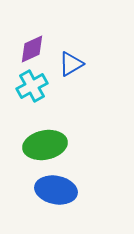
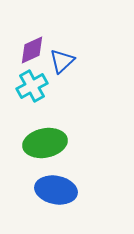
purple diamond: moved 1 px down
blue triangle: moved 9 px left, 3 px up; rotated 12 degrees counterclockwise
green ellipse: moved 2 px up
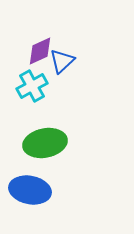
purple diamond: moved 8 px right, 1 px down
blue ellipse: moved 26 px left
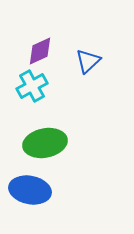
blue triangle: moved 26 px right
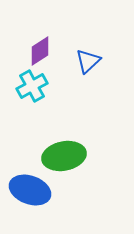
purple diamond: rotated 8 degrees counterclockwise
green ellipse: moved 19 px right, 13 px down
blue ellipse: rotated 9 degrees clockwise
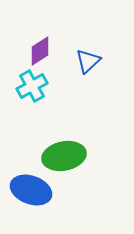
blue ellipse: moved 1 px right
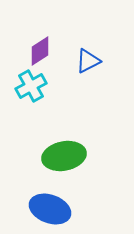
blue triangle: rotated 16 degrees clockwise
cyan cross: moved 1 px left
blue ellipse: moved 19 px right, 19 px down
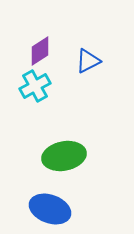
cyan cross: moved 4 px right
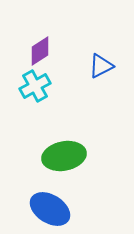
blue triangle: moved 13 px right, 5 px down
blue ellipse: rotated 12 degrees clockwise
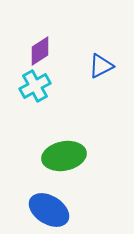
blue ellipse: moved 1 px left, 1 px down
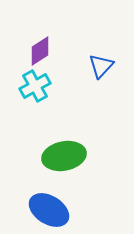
blue triangle: rotated 20 degrees counterclockwise
